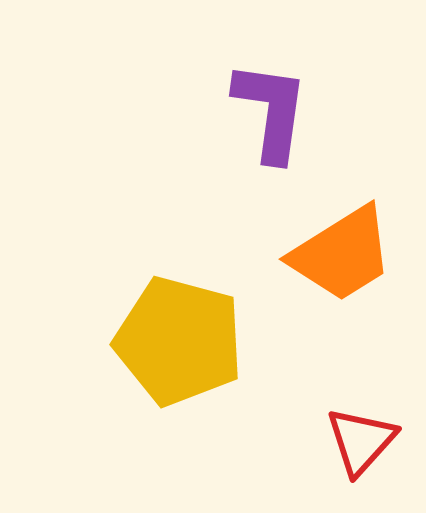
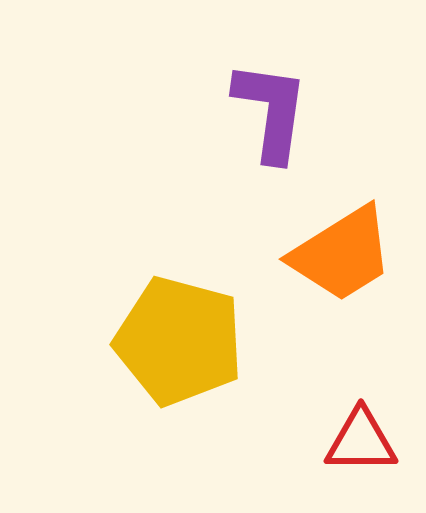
red triangle: rotated 48 degrees clockwise
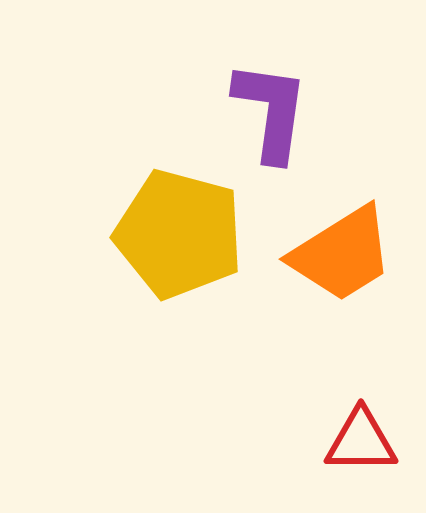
yellow pentagon: moved 107 px up
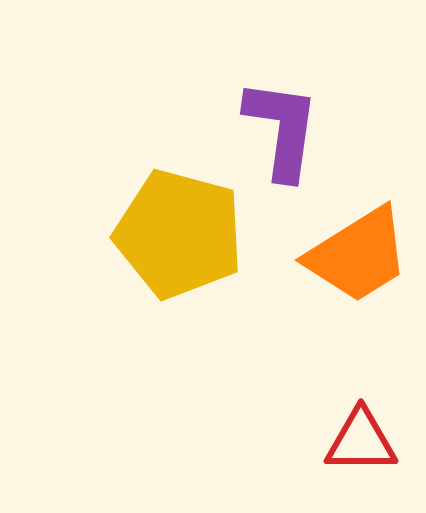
purple L-shape: moved 11 px right, 18 px down
orange trapezoid: moved 16 px right, 1 px down
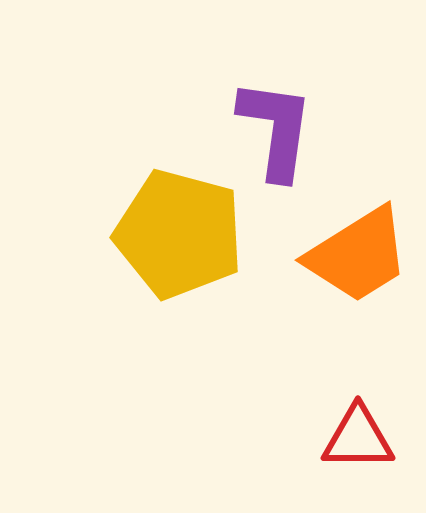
purple L-shape: moved 6 px left
red triangle: moved 3 px left, 3 px up
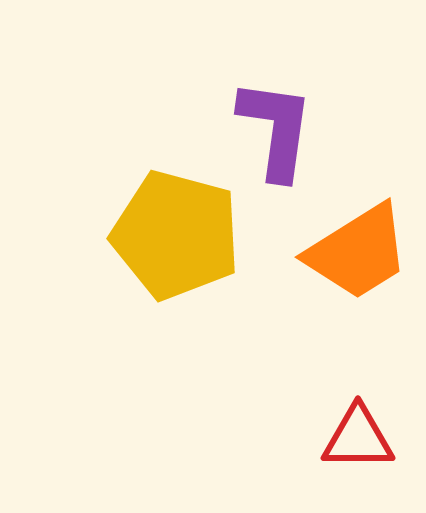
yellow pentagon: moved 3 px left, 1 px down
orange trapezoid: moved 3 px up
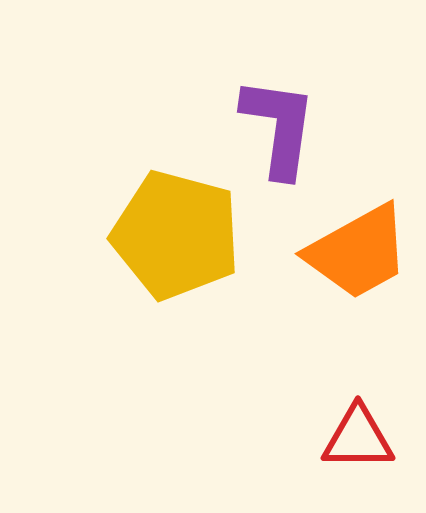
purple L-shape: moved 3 px right, 2 px up
orange trapezoid: rotated 3 degrees clockwise
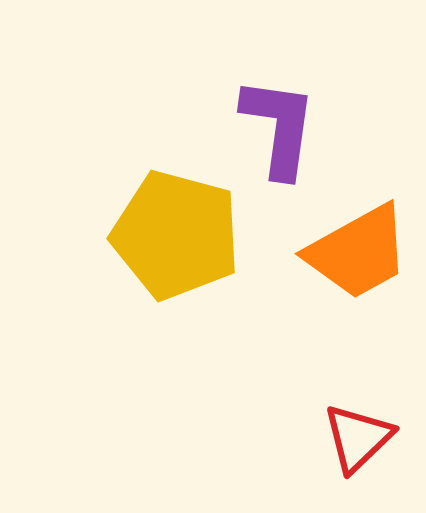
red triangle: rotated 44 degrees counterclockwise
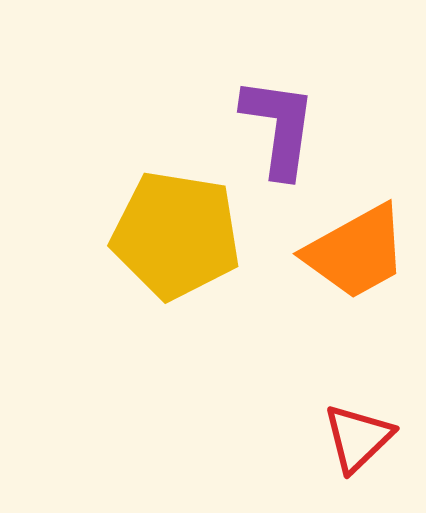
yellow pentagon: rotated 6 degrees counterclockwise
orange trapezoid: moved 2 px left
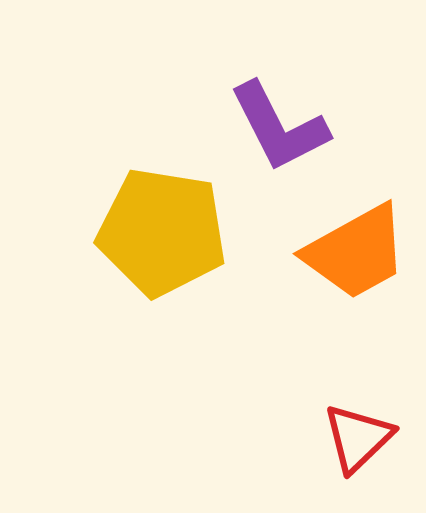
purple L-shape: rotated 145 degrees clockwise
yellow pentagon: moved 14 px left, 3 px up
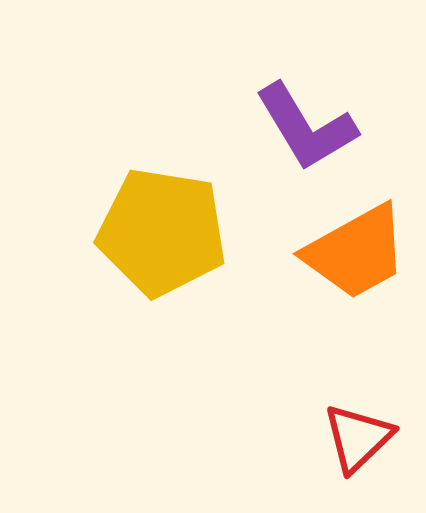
purple L-shape: moved 27 px right; rotated 4 degrees counterclockwise
